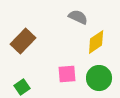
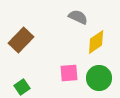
brown rectangle: moved 2 px left, 1 px up
pink square: moved 2 px right, 1 px up
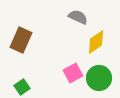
brown rectangle: rotated 20 degrees counterclockwise
pink square: moved 4 px right; rotated 24 degrees counterclockwise
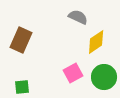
green circle: moved 5 px right, 1 px up
green square: rotated 28 degrees clockwise
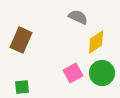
green circle: moved 2 px left, 4 px up
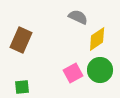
yellow diamond: moved 1 px right, 3 px up
green circle: moved 2 px left, 3 px up
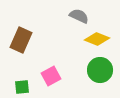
gray semicircle: moved 1 px right, 1 px up
yellow diamond: rotated 55 degrees clockwise
pink square: moved 22 px left, 3 px down
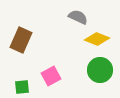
gray semicircle: moved 1 px left, 1 px down
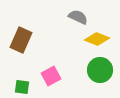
green square: rotated 14 degrees clockwise
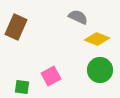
brown rectangle: moved 5 px left, 13 px up
